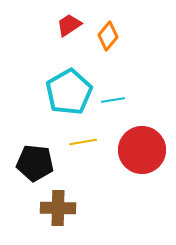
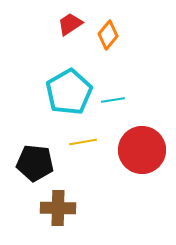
red trapezoid: moved 1 px right, 1 px up
orange diamond: moved 1 px up
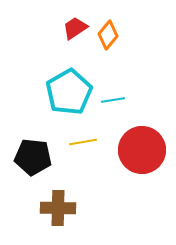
red trapezoid: moved 5 px right, 4 px down
black pentagon: moved 2 px left, 6 px up
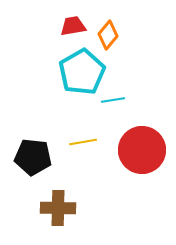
red trapezoid: moved 2 px left, 2 px up; rotated 24 degrees clockwise
cyan pentagon: moved 13 px right, 20 px up
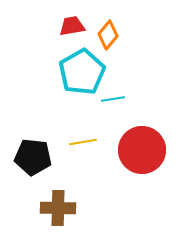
red trapezoid: moved 1 px left
cyan line: moved 1 px up
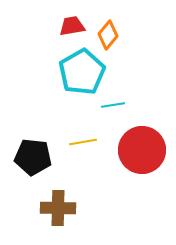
cyan line: moved 6 px down
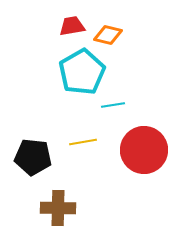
orange diamond: rotated 64 degrees clockwise
red circle: moved 2 px right
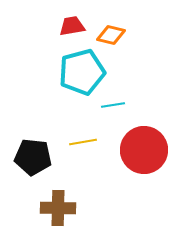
orange diamond: moved 3 px right
cyan pentagon: rotated 15 degrees clockwise
